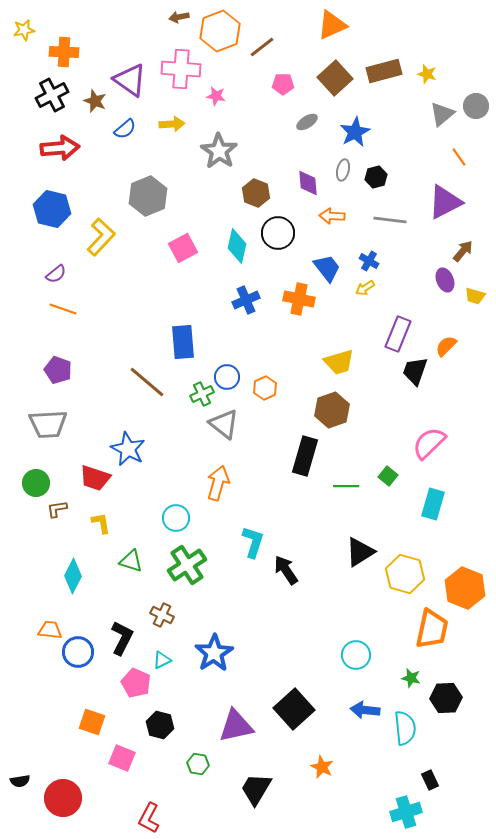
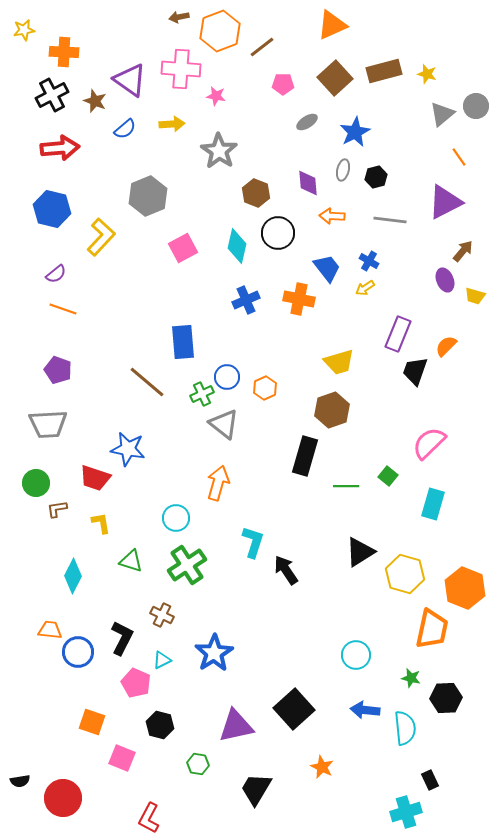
blue star at (128, 449): rotated 16 degrees counterclockwise
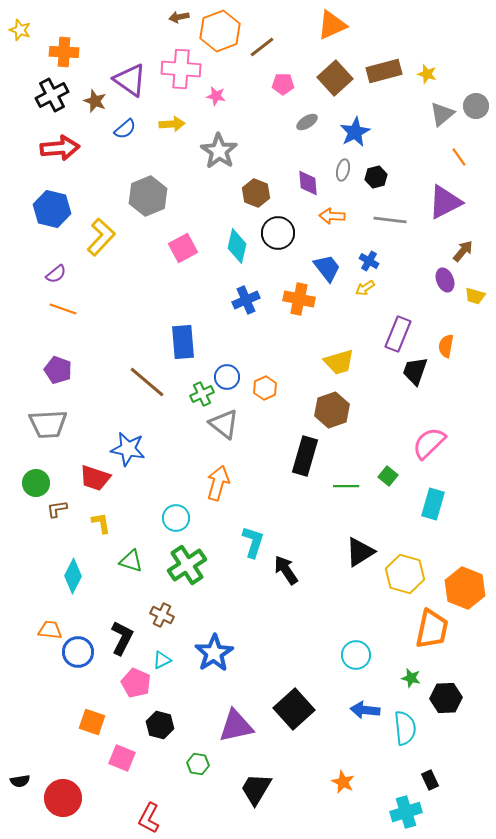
yellow star at (24, 30): moved 4 px left; rotated 30 degrees clockwise
orange semicircle at (446, 346): rotated 35 degrees counterclockwise
orange star at (322, 767): moved 21 px right, 15 px down
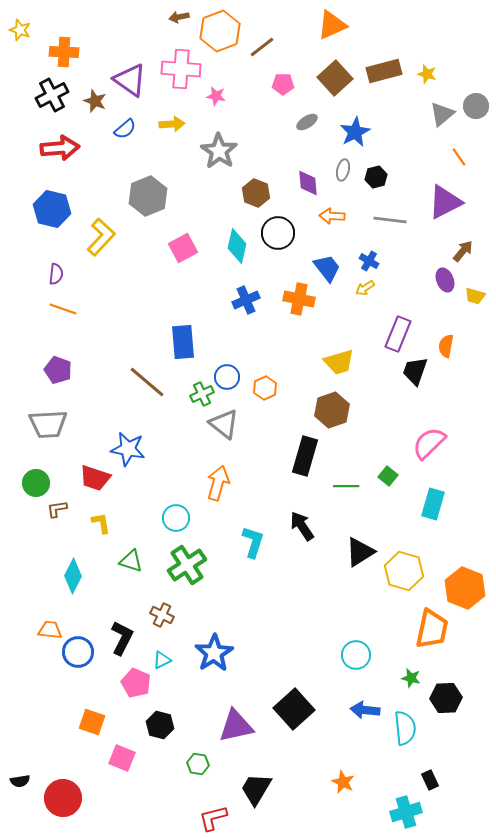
purple semicircle at (56, 274): rotated 45 degrees counterclockwise
black arrow at (286, 570): moved 16 px right, 44 px up
yellow hexagon at (405, 574): moved 1 px left, 3 px up
red L-shape at (149, 818): moved 64 px right; rotated 48 degrees clockwise
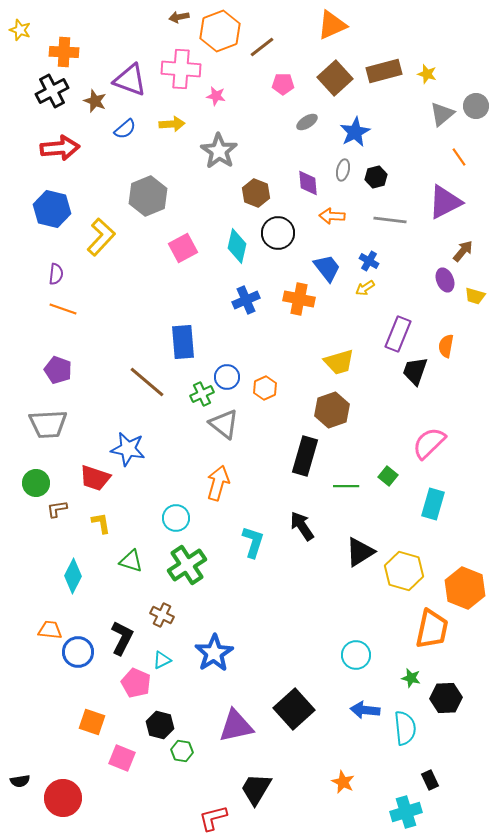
purple triangle at (130, 80): rotated 15 degrees counterclockwise
black cross at (52, 95): moved 4 px up
green hexagon at (198, 764): moved 16 px left, 13 px up
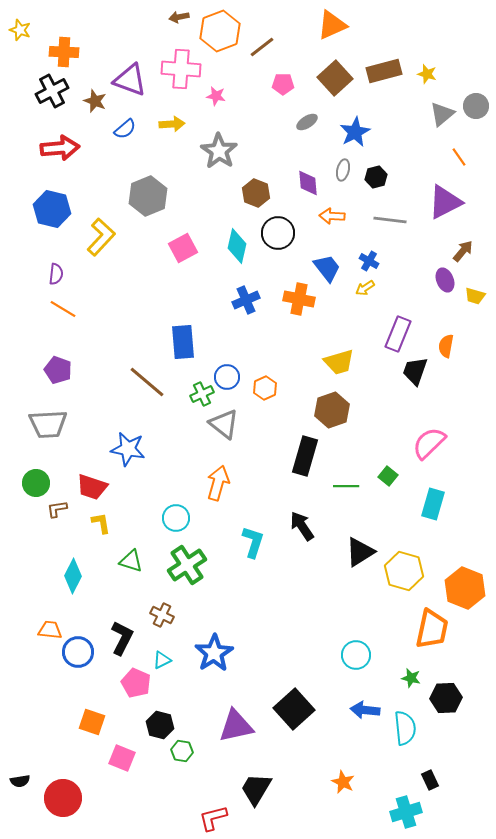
orange line at (63, 309): rotated 12 degrees clockwise
red trapezoid at (95, 478): moved 3 px left, 9 px down
